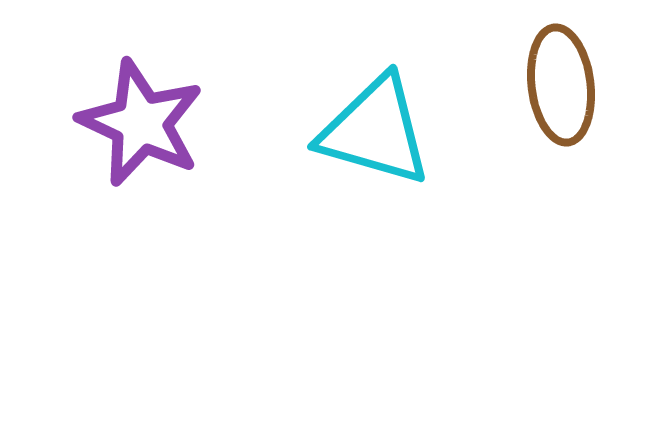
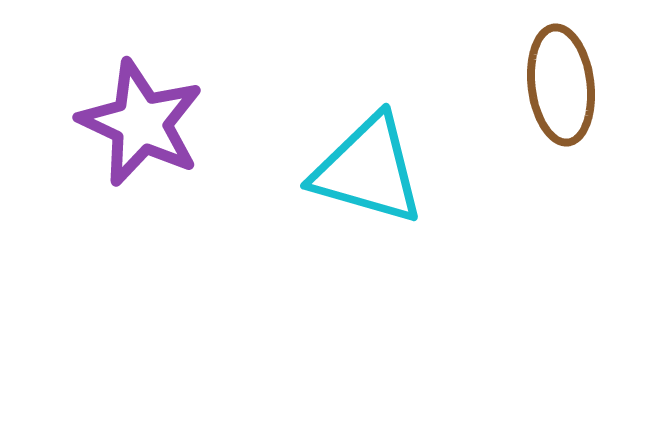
cyan triangle: moved 7 px left, 39 px down
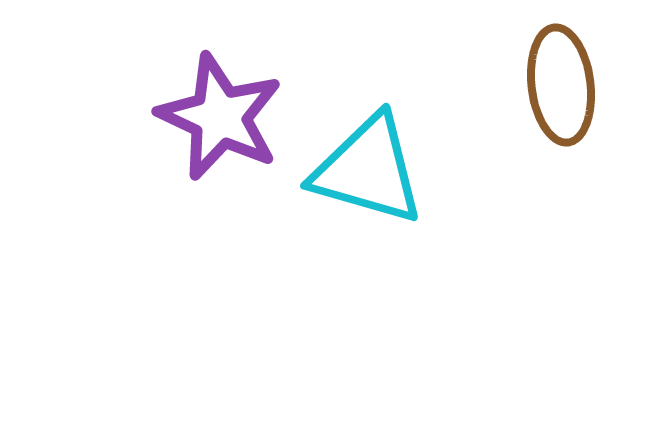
purple star: moved 79 px right, 6 px up
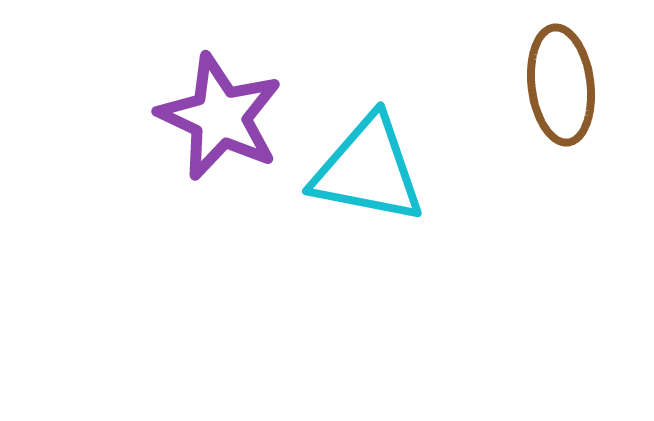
cyan triangle: rotated 5 degrees counterclockwise
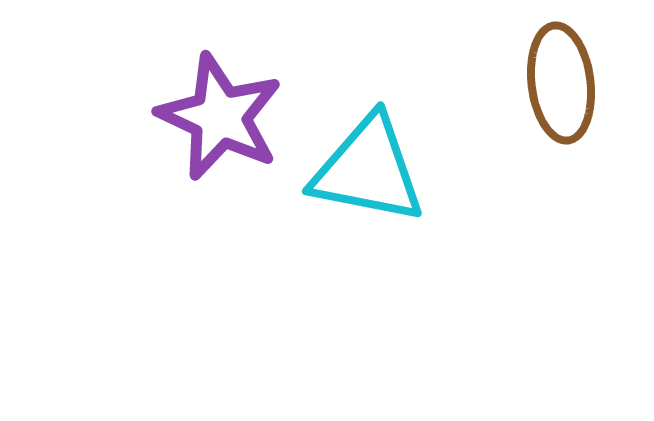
brown ellipse: moved 2 px up
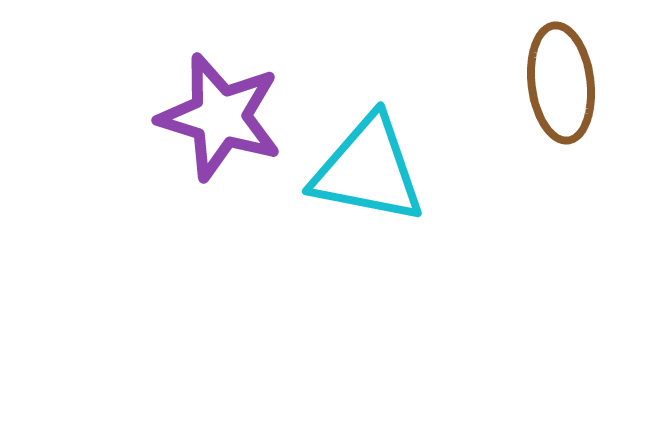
purple star: rotated 8 degrees counterclockwise
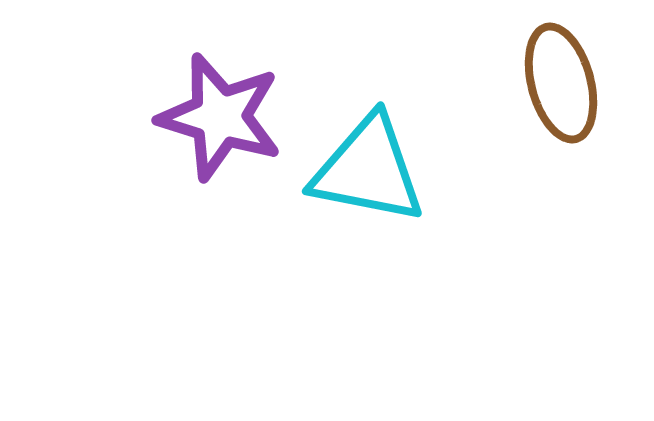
brown ellipse: rotated 8 degrees counterclockwise
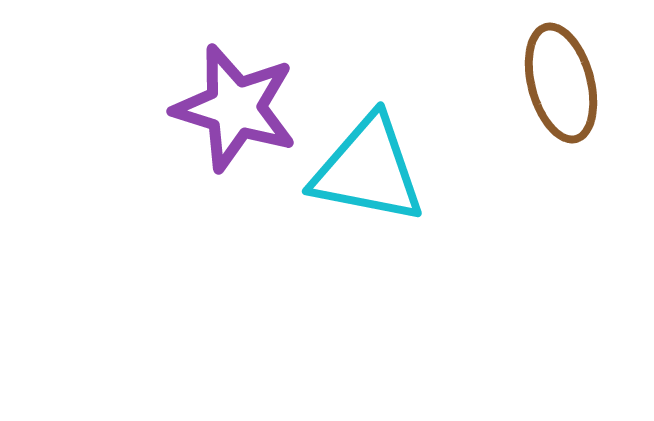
purple star: moved 15 px right, 9 px up
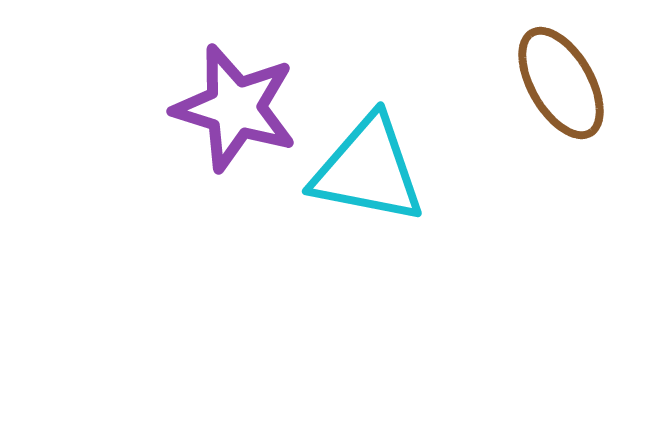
brown ellipse: rotated 15 degrees counterclockwise
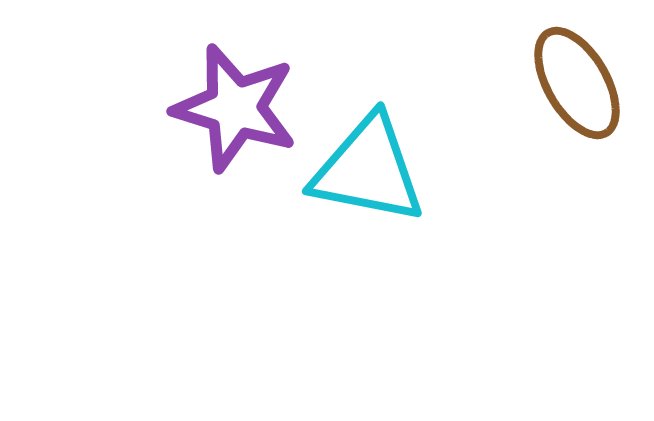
brown ellipse: moved 16 px right
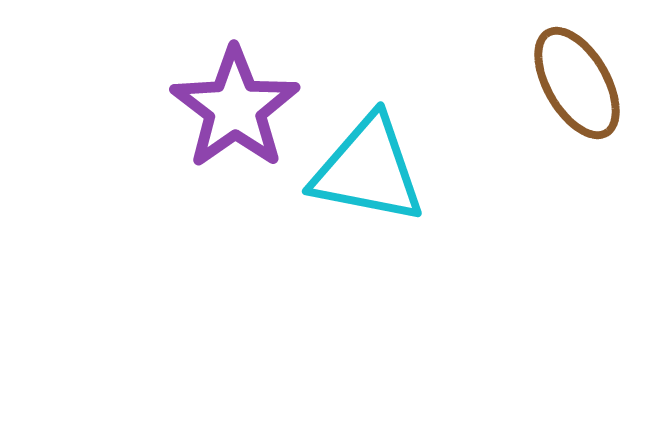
purple star: rotated 20 degrees clockwise
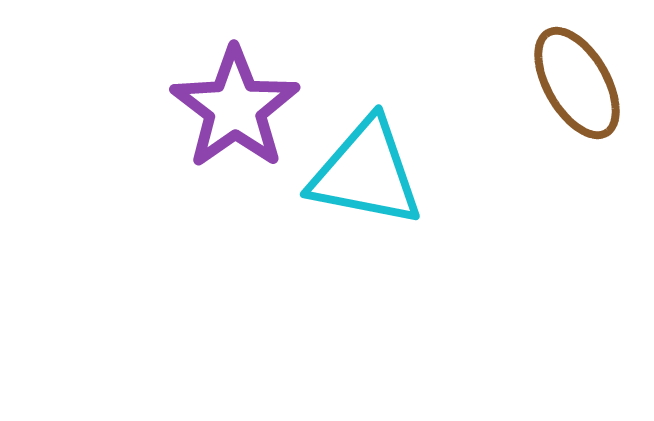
cyan triangle: moved 2 px left, 3 px down
